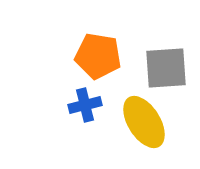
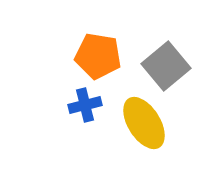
gray square: moved 2 px up; rotated 36 degrees counterclockwise
yellow ellipse: moved 1 px down
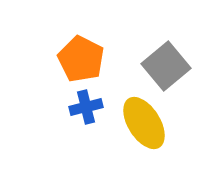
orange pentagon: moved 17 px left, 3 px down; rotated 18 degrees clockwise
blue cross: moved 1 px right, 2 px down
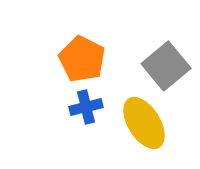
orange pentagon: moved 1 px right
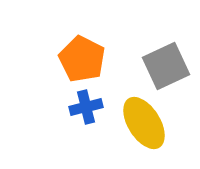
gray square: rotated 15 degrees clockwise
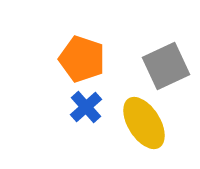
orange pentagon: rotated 9 degrees counterclockwise
blue cross: rotated 28 degrees counterclockwise
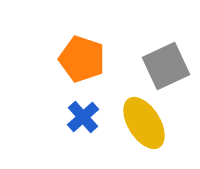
blue cross: moved 3 px left, 10 px down
